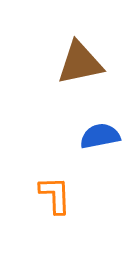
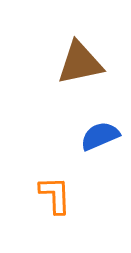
blue semicircle: rotated 12 degrees counterclockwise
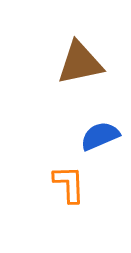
orange L-shape: moved 14 px right, 11 px up
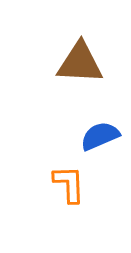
brown triangle: rotated 15 degrees clockwise
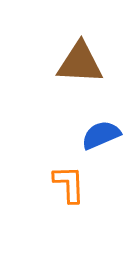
blue semicircle: moved 1 px right, 1 px up
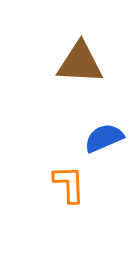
blue semicircle: moved 3 px right, 3 px down
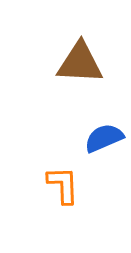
orange L-shape: moved 6 px left, 1 px down
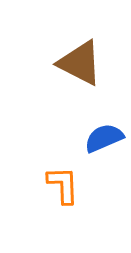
brown triangle: rotated 24 degrees clockwise
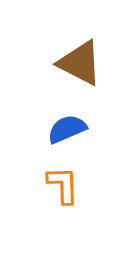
blue semicircle: moved 37 px left, 9 px up
